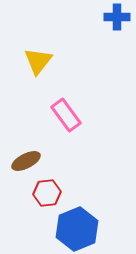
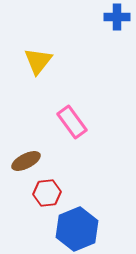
pink rectangle: moved 6 px right, 7 px down
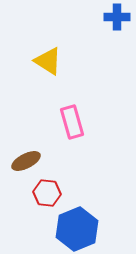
yellow triangle: moved 10 px right; rotated 36 degrees counterclockwise
pink rectangle: rotated 20 degrees clockwise
red hexagon: rotated 12 degrees clockwise
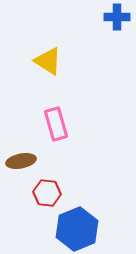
pink rectangle: moved 16 px left, 2 px down
brown ellipse: moved 5 px left; rotated 16 degrees clockwise
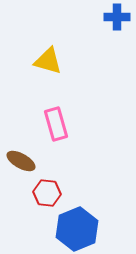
yellow triangle: rotated 16 degrees counterclockwise
brown ellipse: rotated 40 degrees clockwise
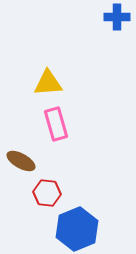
yellow triangle: moved 22 px down; rotated 20 degrees counterclockwise
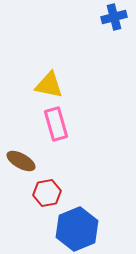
blue cross: moved 3 px left; rotated 15 degrees counterclockwise
yellow triangle: moved 1 px right, 2 px down; rotated 16 degrees clockwise
red hexagon: rotated 16 degrees counterclockwise
